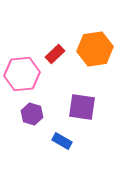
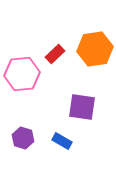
purple hexagon: moved 9 px left, 24 px down
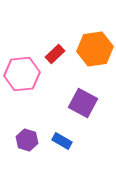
purple square: moved 1 px right, 4 px up; rotated 20 degrees clockwise
purple hexagon: moved 4 px right, 2 px down
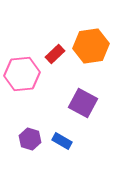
orange hexagon: moved 4 px left, 3 px up
purple hexagon: moved 3 px right, 1 px up
